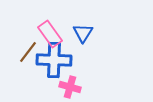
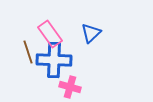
blue triangle: moved 8 px right; rotated 15 degrees clockwise
brown line: rotated 55 degrees counterclockwise
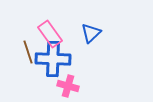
blue cross: moved 1 px left, 1 px up
pink cross: moved 2 px left, 1 px up
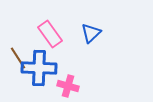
brown line: moved 10 px left, 6 px down; rotated 15 degrees counterclockwise
blue cross: moved 14 px left, 9 px down
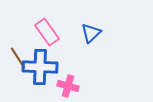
pink rectangle: moved 3 px left, 2 px up
blue cross: moved 1 px right, 1 px up
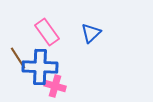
pink cross: moved 13 px left
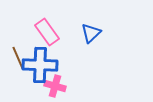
brown line: rotated 10 degrees clockwise
blue cross: moved 2 px up
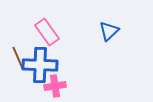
blue triangle: moved 18 px right, 2 px up
pink cross: rotated 25 degrees counterclockwise
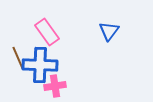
blue triangle: rotated 10 degrees counterclockwise
